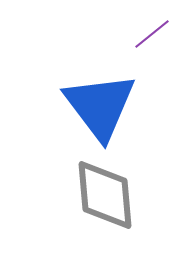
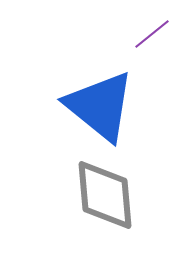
blue triangle: rotated 14 degrees counterclockwise
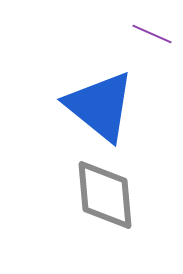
purple line: rotated 63 degrees clockwise
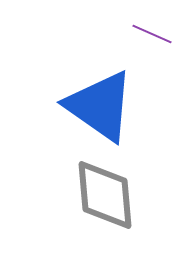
blue triangle: rotated 4 degrees counterclockwise
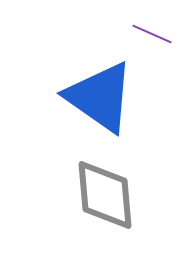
blue triangle: moved 9 px up
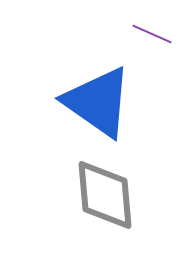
blue triangle: moved 2 px left, 5 px down
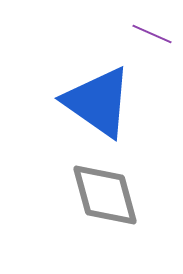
gray diamond: rotated 10 degrees counterclockwise
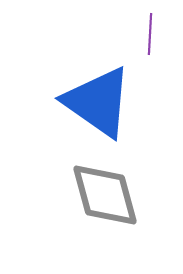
purple line: moved 2 px left; rotated 69 degrees clockwise
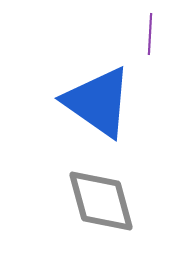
gray diamond: moved 4 px left, 6 px down
